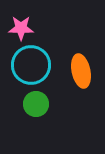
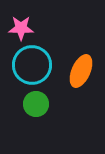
cyan circle: moved 1 px right
orange ellipse: rotated 36 degrees clockwise
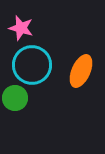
pink star: rotated 15 degrees clockwise
green circle: moved 21 px left, 6 px up
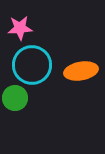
pink star: moved 1 px left; rotated 20 degrees counterclockwise
orange ellipse: rotated 56 degrees clockwise
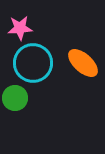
cyan circle: moved 1 px right, 2 px up
orange ellipse: moved 2 px right, 8 px up; rotated 52 degrees clockwise
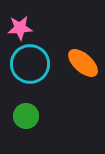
cyan circle: moved 3 px left, 1 px down
green circle: moved 11 px right, 18 px down
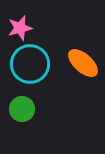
pink star: rotated 10 degrees counterclockwise
green circle: moved 4 px left, 7 px up
